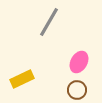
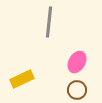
gray line: rotated 24 degrees counterclockwise
pink ellipse: moved 2 px left
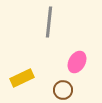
yellow rectangle: moved 1 px up
brown circle: moved 14 px left
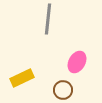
gray line: moved 1 px left, 3 px up
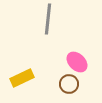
pink ellipse: rotated 75 degrees counterclockwise
brown circle: moved 6 px right, 6 px up
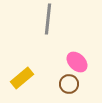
yellow rectangle: rotated 15 degrees counterclockwise
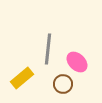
gray line: moved 30 px down
brown circle: moved 6 px left
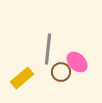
brown circle: moved 2 px left, 12 px up
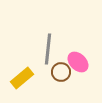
pink ellipse: moved 1 px right
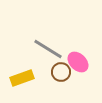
gray line: rotated 64 degrees counterclockwise
yellow rectangle: rotated 20 degrees clockwise
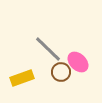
gray line: rotated 12 degrees clockwise
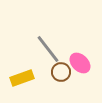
gray line: rotated 8 degrees clockwise
pink ellipse: moved 2 px right, 1 px down
